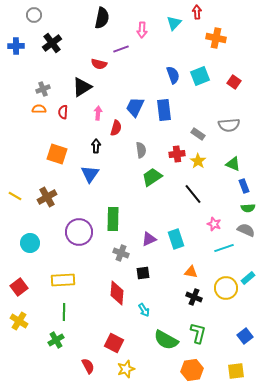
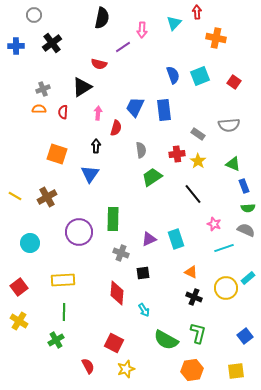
purple line at (121, 49): moved 2 px right, 2 px up; rotated 14 degrees counterclockwise
orange triangle at (191, 272): rotated 16 degrees clockwise
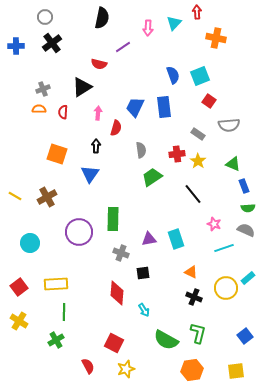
gray circle at (34, 15): moved 11 px right, 2 px down
pink arrow at (142, 30): moved 6 px right, 2 px up
red square at (234, 82): moved 25 px left, 19 px down
blue rectangle at (164, 110): moved 3 px up
purple triangle at (149, 239): rotated 14 degrees clockwise
yellow rectangle at (63, 280): moved 7 px left, 4 px down
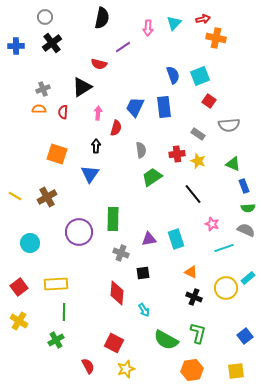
red arrow at (197, 12): moved 6 px right, 7 px down; rotated 80 degrees clockwise
yellow star at (198, 161): rotated 14 degrees counterclockwise
pink star at (214, 224): moved 2 px left
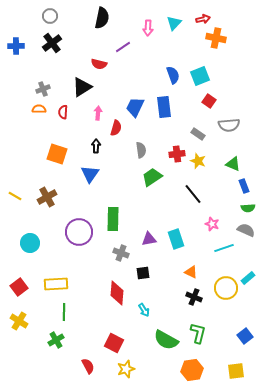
gray circle at (45, 17): moved 5 px right, 1 px up
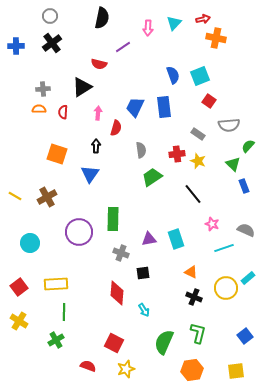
gray cross at (43, 89): rotated 16 degrees clockwise
green triangle at (233, 164): rotated 21 degrees clockwise
green semicircle at (248, 208): moved 62 px up; rotated 136 degrees clockwise
green semicircle at (166, 340): moved 2 px left, 2 px down; rotated 85 degrees clockwise
red semicircle at (88, 366): rotated 42 degrees counterclockwise
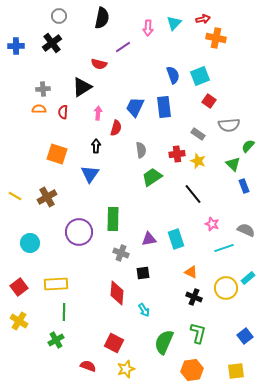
gray circle at (50, 16): moved 9 px right
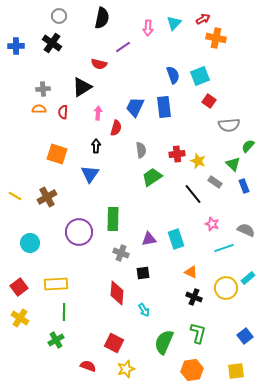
red arrow at (203, 19): rotated 16 degrees counterclockwise
black cross at (52, 43): rotated 18 degrees counterclockwise
gray rectangle at (198, 134): moved 17 px right, 48 px down
yellow cross at (19, 321): moved 1 px right, 3 px up
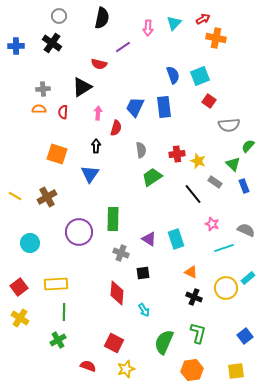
purple triangle at (149, 239): rotated 42 degrees clockwise
green cross at (56, 340): moved 2 px right
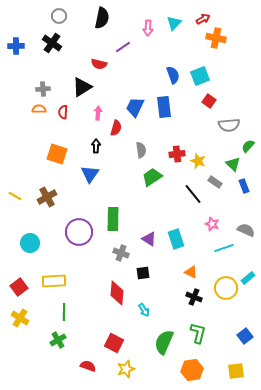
yellow rectangle at (56, 284): moved 2 px left, 3 px up
